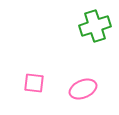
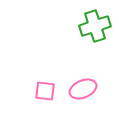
pink square: moved 11 px right, 8 px down
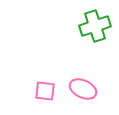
pink ellipse: rotated 48 degrees clockwise
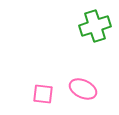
pink square: moved 2 px left, 3 px down
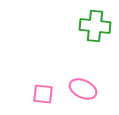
green cross: rotated 24 degrees clockwise
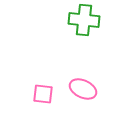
green cross: moved 11 px left, 6 px up
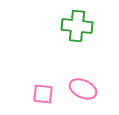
green cross: moved 7 px left, 6 px down
